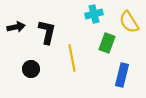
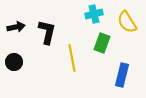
yellow semicircle: moved 2 px left
green rectangle: moved 5 px left
black circle: moved 17 px left, 7 px up
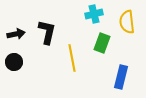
yellow semicircle: rotated 25 degrees clockwise
black arrow: moved 7 px down
blue rectangle: moved 1 px left, 2 px down
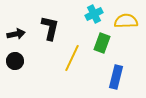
cyan cross: rotated 12 degrees counterclockwise
yellow semicircle: moved 1 px left, 1 px up; rotated 95 degrees clockwise
black L-shape: moved 3 px right, 4 px up
yellow line: rotated 36 degrees clockwise
black circle: moved 1 px right, 1 px up
blue rectangle: moved 5 px left
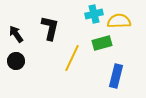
cyan cross: rotated 12 degrees clockwise
yellow semicircle: moved 7 px left
black arrow: rotated 114 degrees counterclockwise
green rectangle: rotated 54 degrees clockwise
black circle: moved 1 px right
blue rectangle: moved 1 px up
